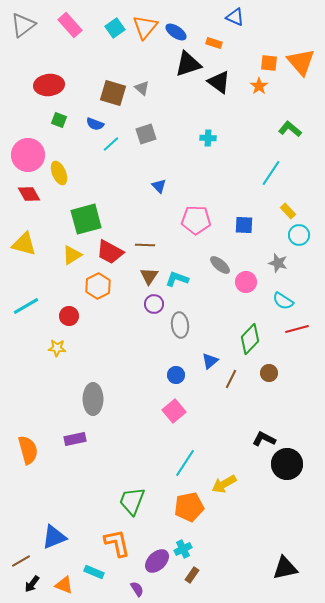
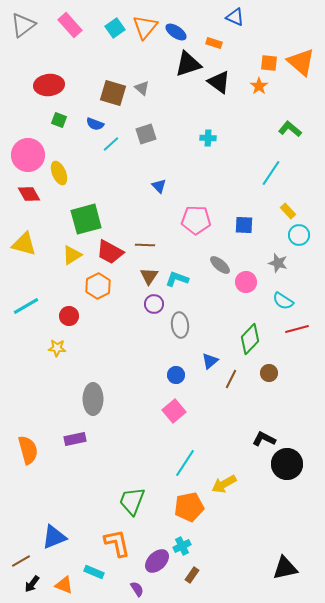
orange triangle at (301, 62): rotated 8 degrees counterclockwise
cyan cross at (183, 549): moved 1 px left, 3 px up
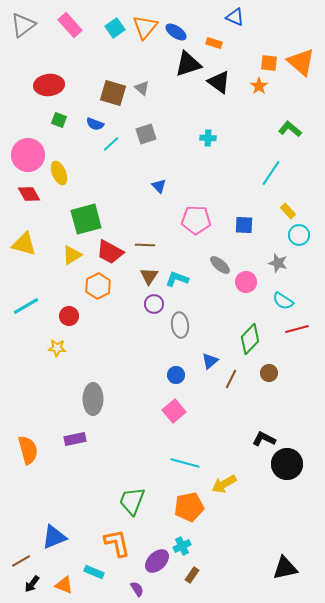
cyan line at (185, 463): rotated 72 degrees clockwise
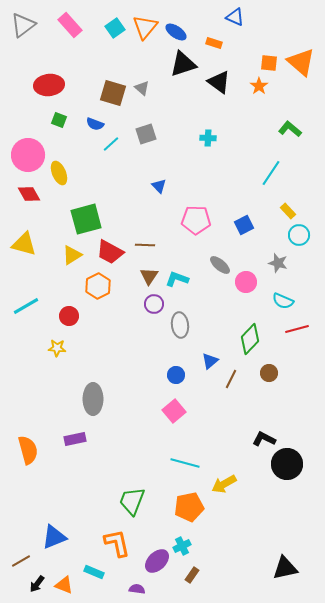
black triangle at (188, 64): moved 5 px left
blue square at (244, 225): rotated 30 degrees counterclockwise
cyan semicircle at (283, 301): rotated 10 degrees counterclockwise
black arrow at (32, 584): moved 5 px right
purple semicircle at (137, 589): rotated 49 degrees counterclockwise
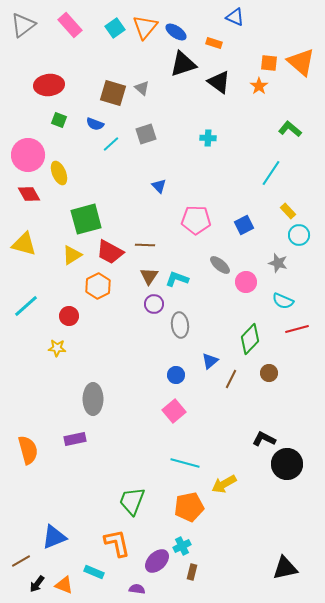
cyan line at (26, 306): rotated 12 degrees counterclockwise
brown rectangle at (192, 575): moved 3 px up; rotated 21 degrees counterclockwise
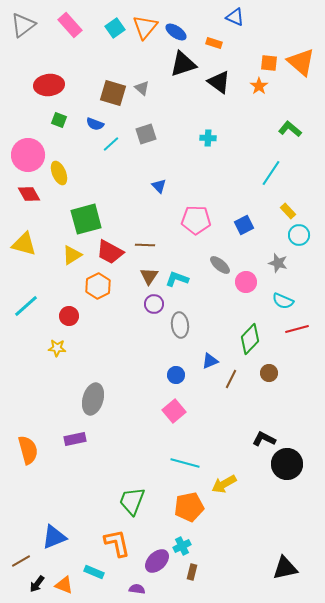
blue triangle at (210, 361): rotated 18 degrees clockwise
gray ellipse at (93, 399): rotated 16 degrees clockwise
